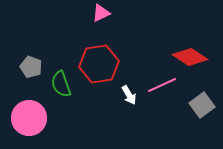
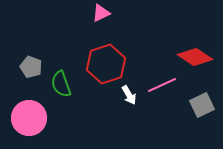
red diamond: moved 5 px right
red hexagon: moved 7 px right; rotated 9 degrees counterclockwise
gray square: rotated 10 degrees clockwise
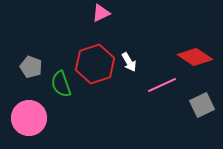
red hexagon: moved 11 px left
white arrow: moved 33 px up
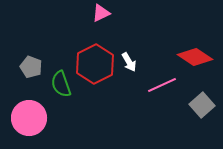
red hexagon: rotated 9 degrees counterclockwise
gray square: rotated 15 degrees counterclockwise
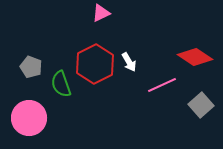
gray square: moved 1 px left
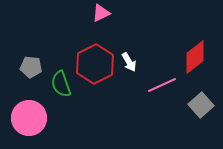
red diamond: rotated 72 degrees counterclockwise
gray pentagon: rotated 15 degrees counterclockwise
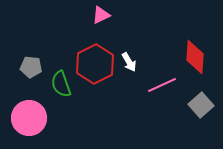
pink triangle: moved 2 px down
red diamond: rotated 48 degrees counterclockwise
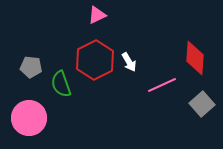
pink triangle: moved 4 px left
red diamond: moved 1 px down
red hexagon: moved 4 px up
gray square: moved 1 px right, 1 px up
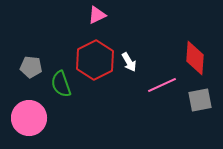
gray square: moved 2 px left, 4 px up; rotated 30 degrees clockwise
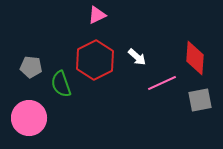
white arrow: moved 8 px right, 5 px up; rotated 18 degrees counterclockwise
pink line: moved 2 px up
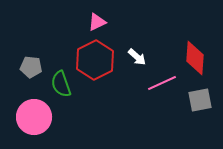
pink triangle: moved 7 px down
pink circle: moved 5 px right, 1 px up
